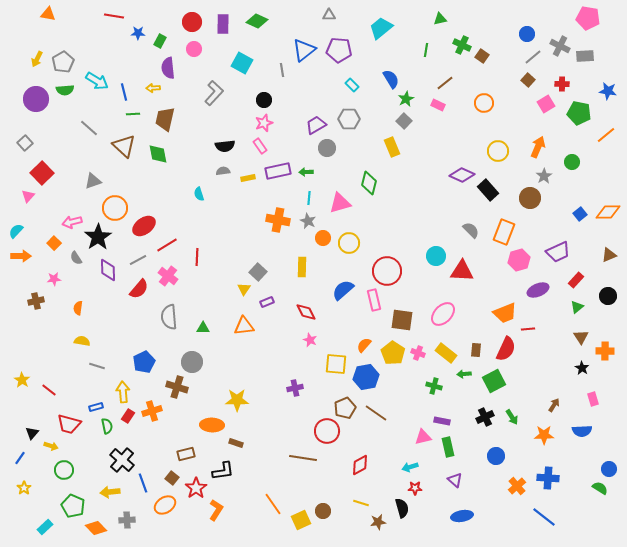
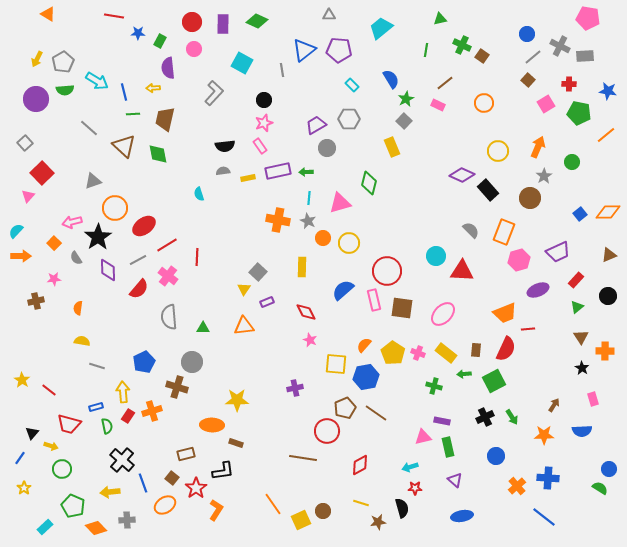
orange triangle at (48, 14): rotated 21 degrees clockwise
red cross at (562, 84): moved 7 px right
brown square at (402, 320): moved 12 px up
green circle at (64, 470): moved 2 px left, 1 px up
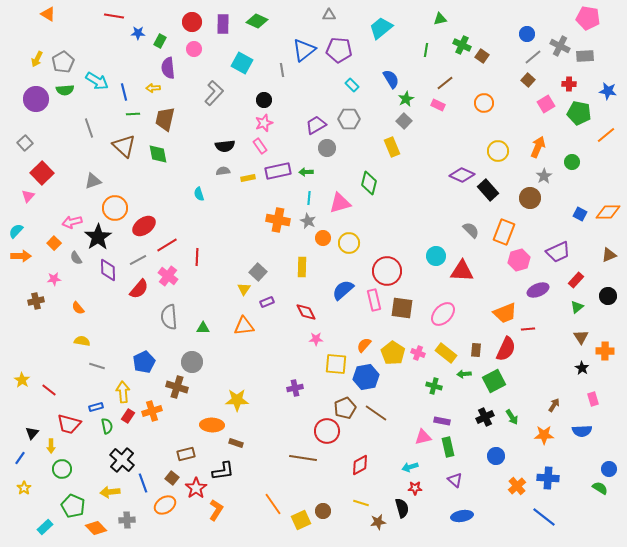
gray line at (89, 128): rotated 30 degrees clockwise
blue square at (580, 214): rotated 24 degrees counterclockwise
orange semicircle at (78, 308): rotated 48 degrees counterclockwise
pink star at (310, 340): moved 6 px right, 1 px up; rotated 24 degrees counterclockwise
yellow arrow at (51, 446): rotated 72 degrees clockwise
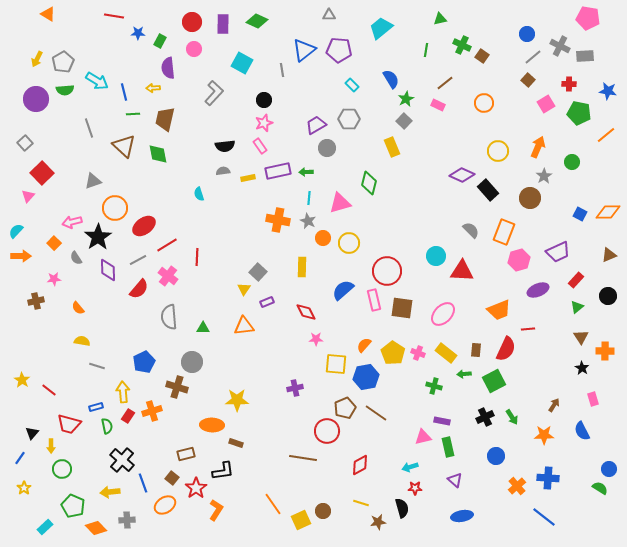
orange trapezoid at (505, 313): moved 6 px left, 3 px up
blue semicircle at (582, 431): rotated 66 degrees clockwise
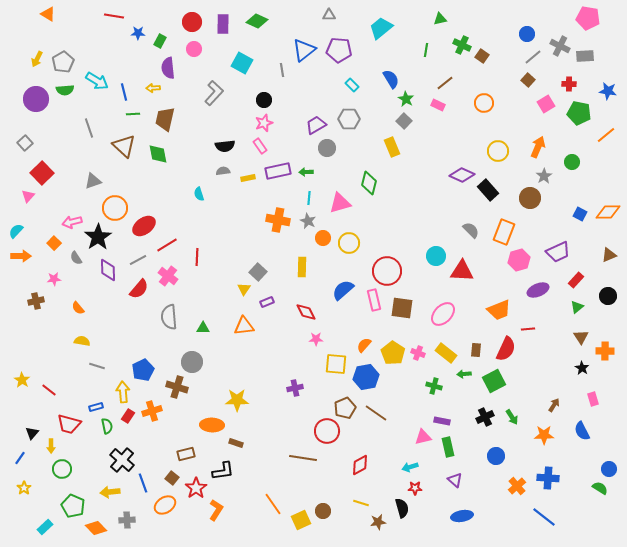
green star at (406, 99): rotated 14 degrees counterclockwise
blue pentagon at (144, 362): moved 1 px left, 8 px down
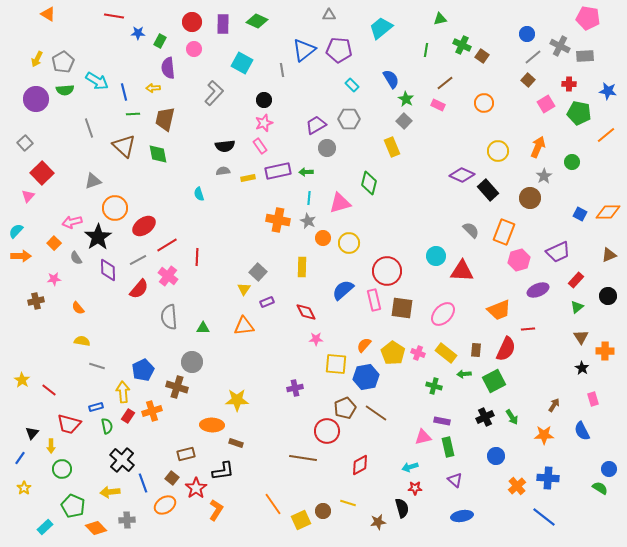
yellow line at (361, 503): moved 13 px left
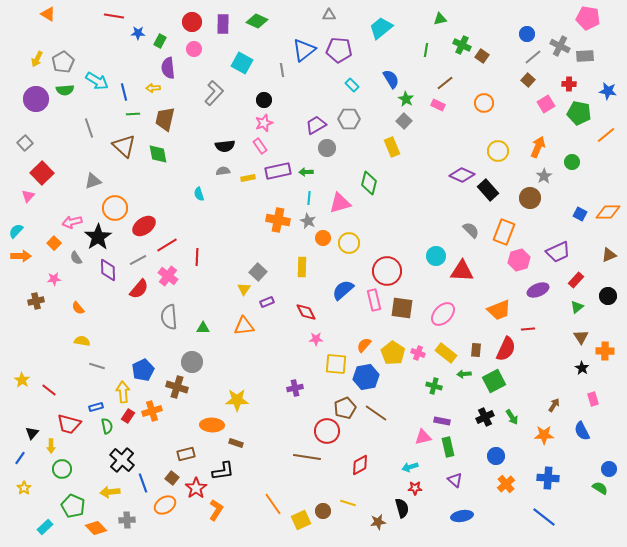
brown line at (303, 458): moved 4 px right, 1 px up
orange cross at (517, 486): moved 11 px left, 2 px up
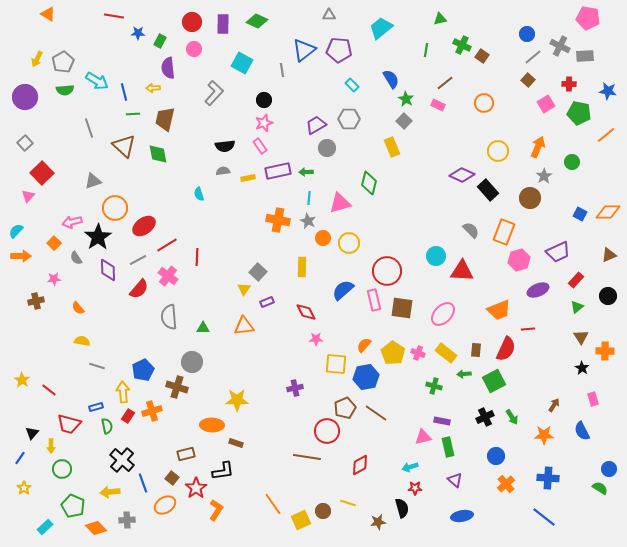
purple circle at (36, 99): moved 11 px left, 2 px up
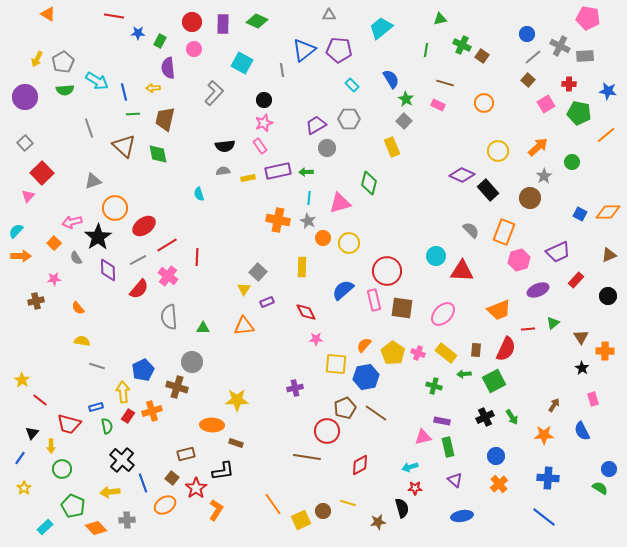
brown line at (445, 83): rotated 54 degrees clockwise
orange arrow at (538, 147): rotated 25 degrees clockwise
green triangle at (577, 307): moved 24 px left, 16 px down
red line at (49, 390): moved 9 px left, 10 px down
orange cross at (506, 484): moved 7 px left
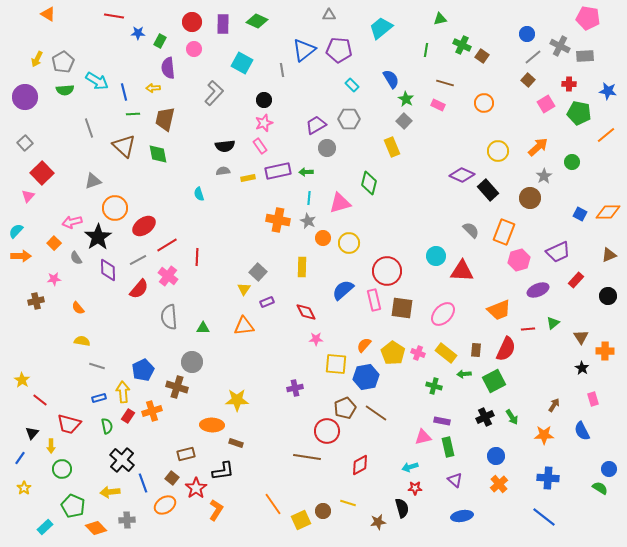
blue rectangle at (96, 407): moved 3 px right, 9 px up
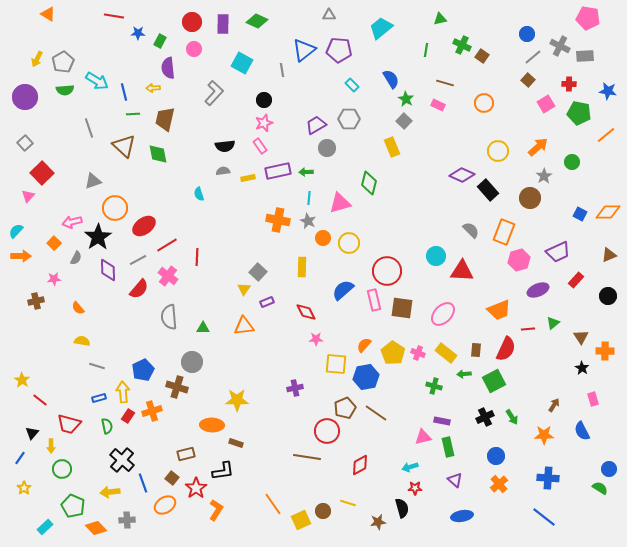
gray semicircle at (76, 258): rotated 120 degrees counterclockwise
